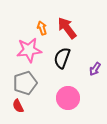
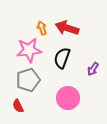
red arrow: rotated 35 degrees counterclockwise
purple arrow: moved 2 px left
gray pentagon: moved 3 px right, 3 px up
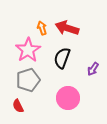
pink star: moved 1 px left; rotated 25 degrees counterclockwise
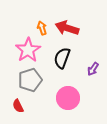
gray pentagon: moved 2 px right
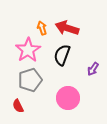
black semicircle: moved 3 px up
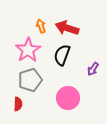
orange arrow: moved 1 px left, 2 px up
red semicircle: moved 2 px up; rotated 152 degrees counterclockwise
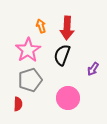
red arrow: rotated 105 degrees counterclockwise
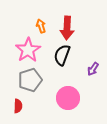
red semicircle: moved 2 px down
